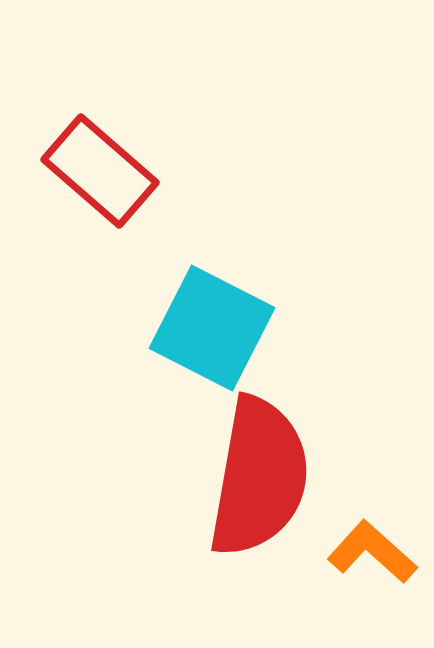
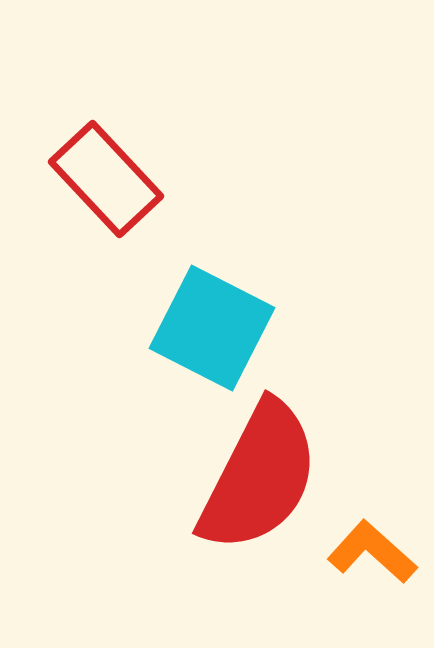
red rectangle: moved 6 px right, 8 px down; rotated 6 degrees clockwise
red semicircle: rotated 17 degrees clockwise
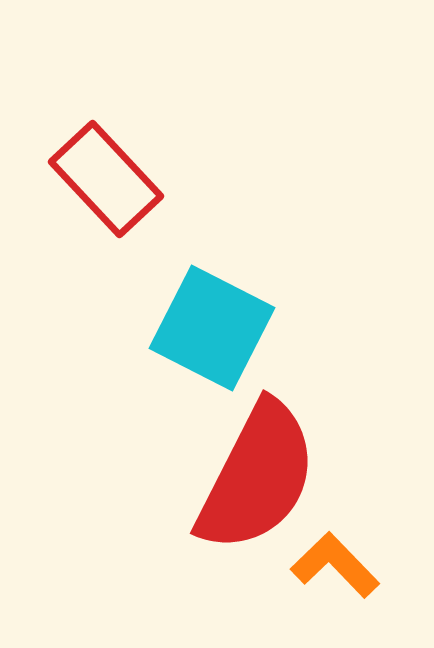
red semicircle: moved 2 px left
orange L-shape: moved 37 px left, 13 px down; rotated 4 degrees clockwise
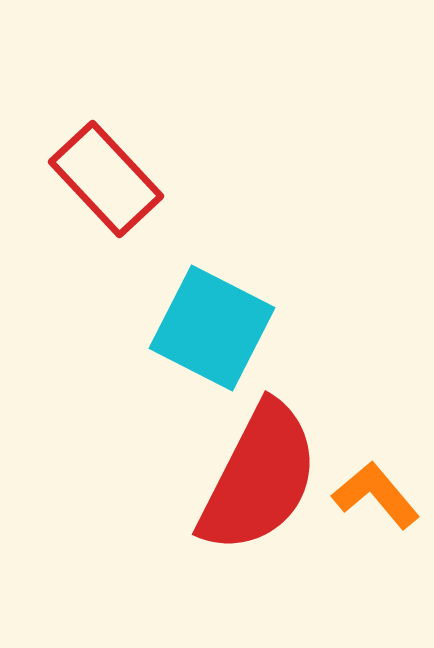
red semicircle: moved 2 px right, 1 px down
orange L-shape: moved 41 px right, 70 px up; rotated 4 degrees clockwise
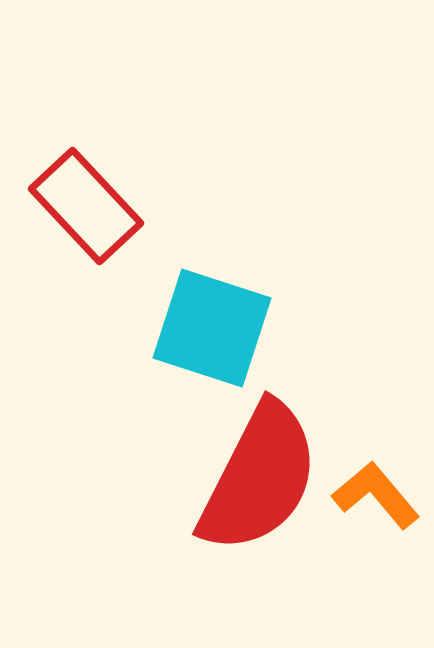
red rectangle: moved 20 px left, 27 px down
cyan square: rotated 9 degrees counterclockwise
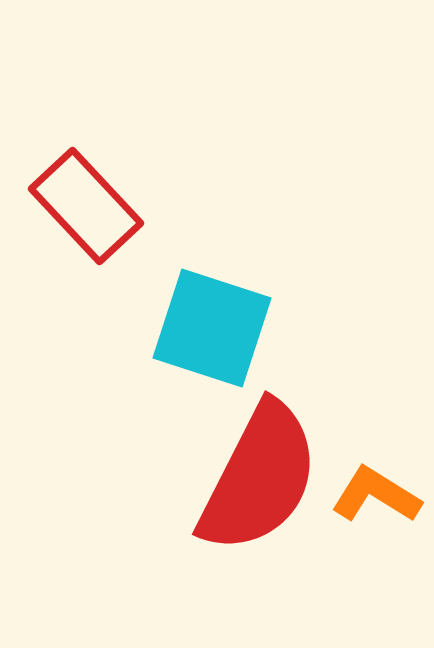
orange L-shape: rotated 18 degrees counterclockwise
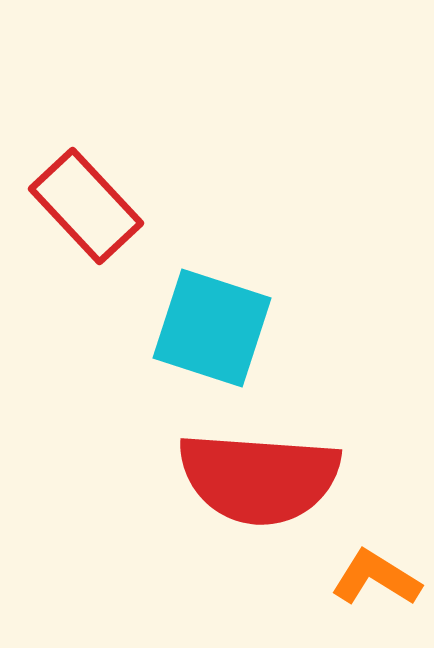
red semicircle: rotated 67 degrees clockwise
orange L-shape: moved 83 px down
